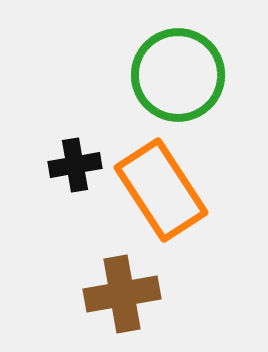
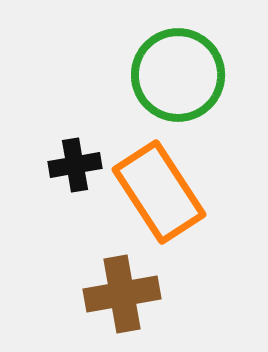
orange rectangle: moved 2 px left, 2 px down
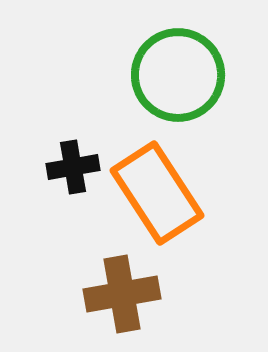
black cross: moved 2 px left, 2 px down
orange rectangle: moved 2 px left, 1 px down
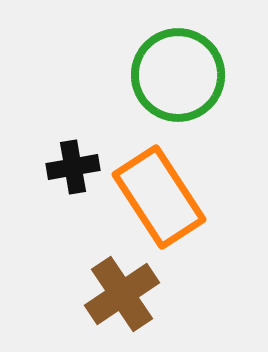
orange rectangle: moved 2 px right, 4 px down
brown cross: rotated 24 degrees counterclockwise
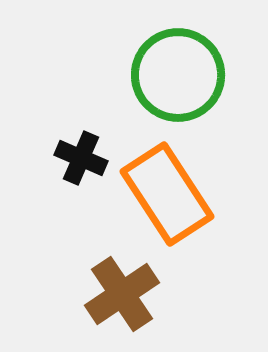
black cross: moved 8 px right, 9 px up; rotated 33 degrees clockwise
orange rectangle: moved 8 px right, 3 px up
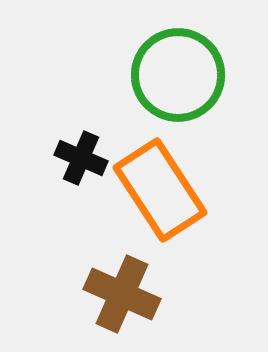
orange rectangle: moved 7 px left, 4 px up
brown cross: rotated 32 degrees counterclockwise
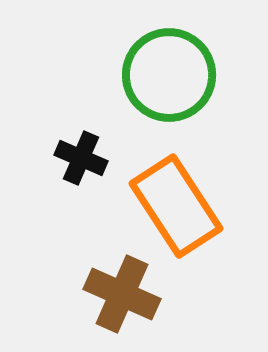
green circle: moved 9 px left
orange rectangle: moved 16 px right, 16 px down
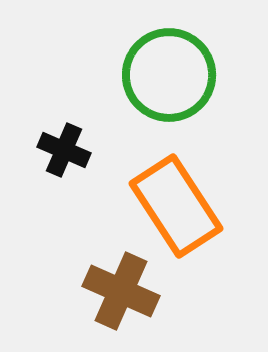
black cross: moved 17 px left, 8 px up
brown cross: moved 1 px left, 3 px up
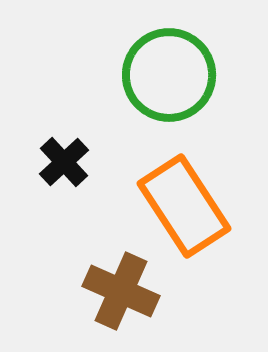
black cross: moved 12 px down; rotated 24 degrees clockwise
orange rectangle: moved 8 px right
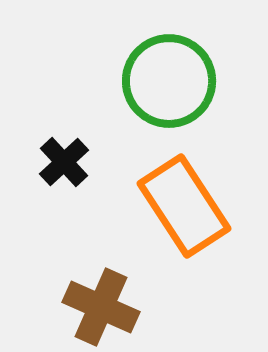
green circle: moved 6 px down
brown cross: moved 20 px left, 16 px down
